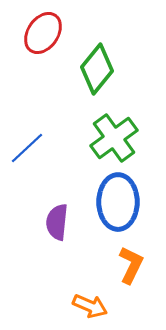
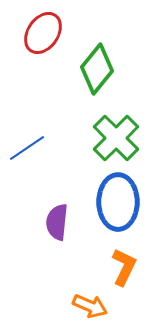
green cross: moved 2 px right; rotated 9 degrees counterclockwise
blue line: rotated 9 degrees clockwise
orange L-shape: moved 7 px left, 2 px down
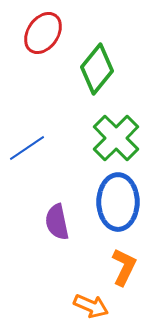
purple semicircle: rotated 18 degrees counterclockwise
orange arrow: moved 1 px right
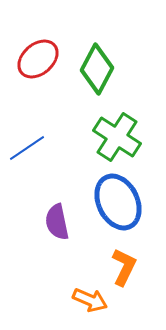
red ellipse: moved 5 px left, 26 px down; rotated 15 degrees clockwise
green diamond: rotated 12 degrees counterclockwise
green cross: moved 1 px right, 1 px up; rotated 12 degrees counterclockwise
blue ellipse: rotated 26 degrees counterclockwise
orange arrow: moved 1 px left, 6 px up
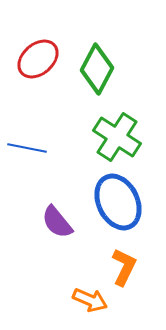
blue line: rotated 45 degrees clockwise
purple semicircle: rotated 27 degrees counterclockwise
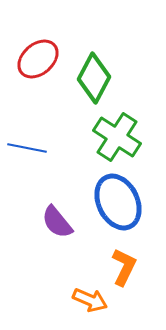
green diamond: moved 3 px left, 9 px down
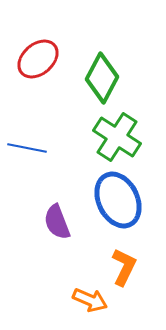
green diamond: moved 8 px right
blue ellipse: moved 2 px up
purple semicircle: rotated 18 degrees clockwise
